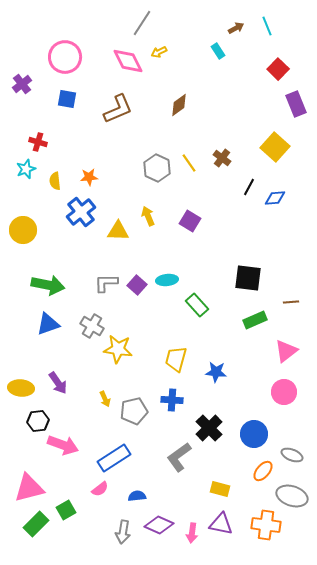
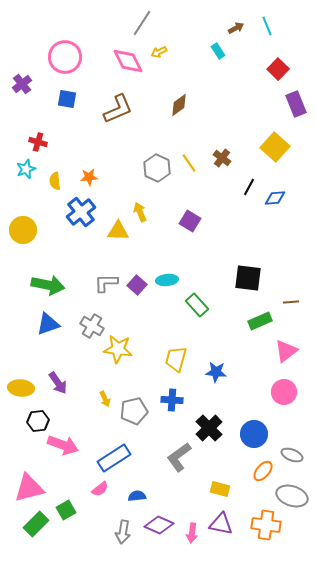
yellow arrow at (148, 216): moved 8 px left, 4 px up
green rectangle at (255, 320): moved 5 px right, 1 px down
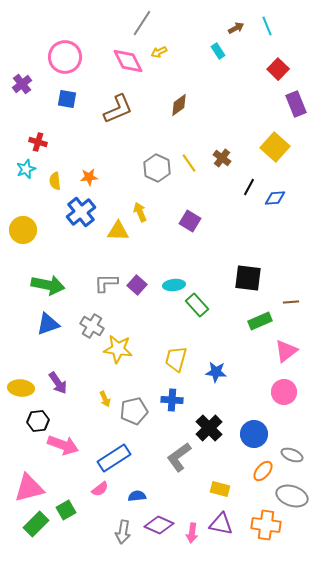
cyan ellipse at (167, 280): moved 7 px right, 5 px down
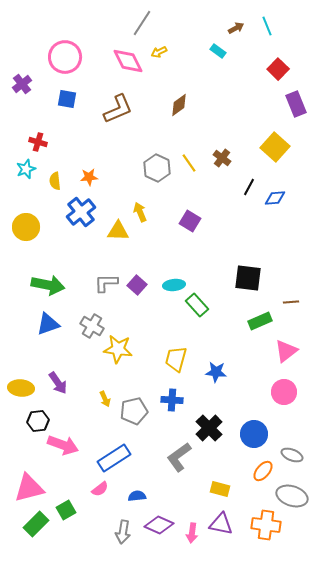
cyan rectangle at (218, 51): rotated 21 degrees counterclockwise
yellow circle at (23, 230): moved 3 px right, 3 px up
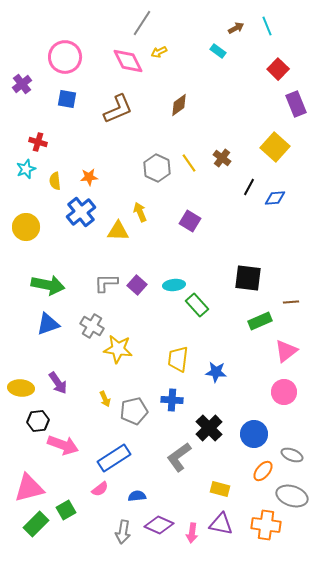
yellow trapezoid at (176, 359): moved 2 px right; rotated 8 degrees counterclockwise
